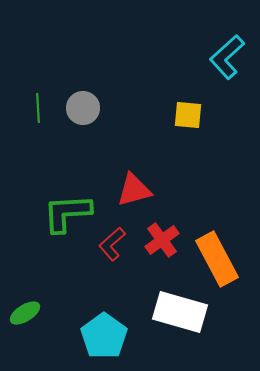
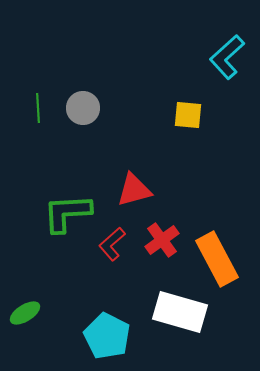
cyan pentagon: moved 3 px right; rotated 9 degrees counterclockwise
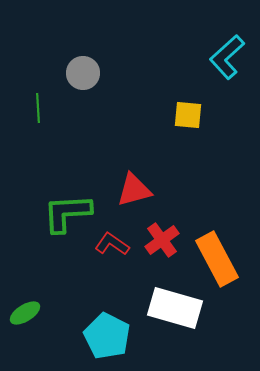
gray circle: moved 35 px up
red L-shape: rotated 76 degrees clockwise
white rectangle: moved 5 px left, 4 px up
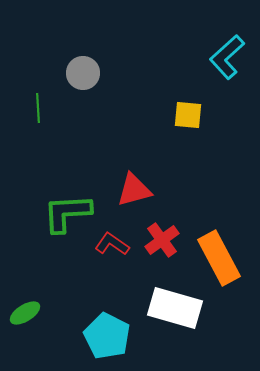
orange rectangle: moved 2 px right, 1 px up
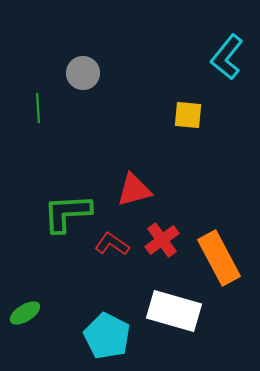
cyan L-shape: rotated 9 degrees counterclockwise
white rectangle: moved 1 px left, 3 px down
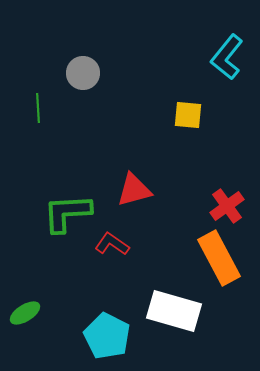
red cross: moved 65 px right, 34 px up
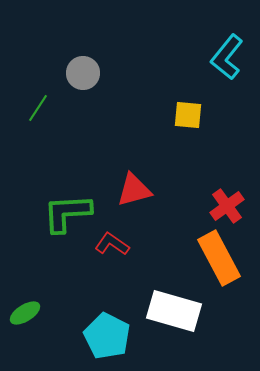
green line: rotated 36 degrees clockwise
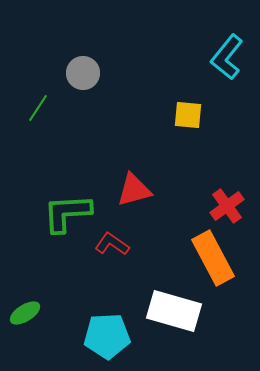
orange rectangle: moved 6 px left
cyan pentagon: rotated 30 degrees counterclockwise
